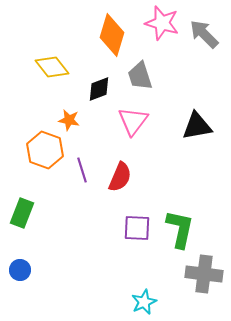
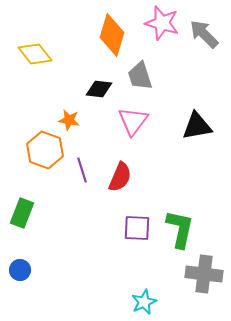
yellow diamond: moved 17 px left, 13 px up
black diamond: rotated 28 degrees clockwise
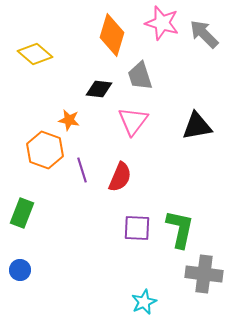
yellow diamond: rotated 12 degrees counterclockwise
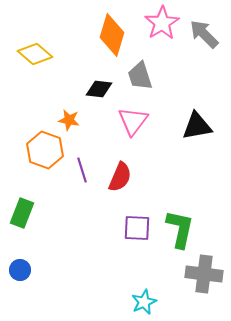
pink star: rotated 24 degrees clockwise
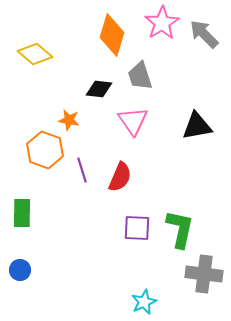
pink triangle: rotated 12 degrees counterclockwise
green rectangle: rotated 20 degrees counterclockwise
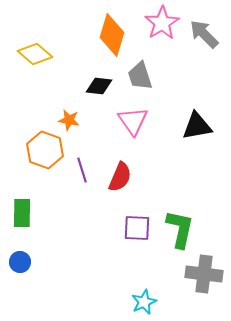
black diamond: moved 3 px up
blue circle: moved 8 px up
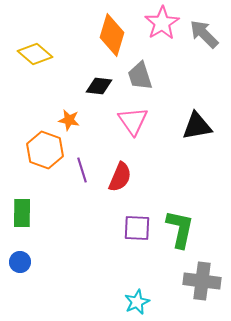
gray cross: moved 2 px left, 7 px down
cyan star: moved 7 px left
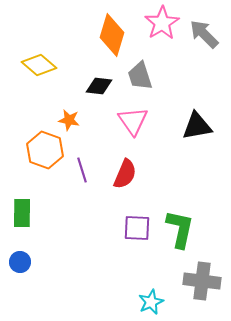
yellow diamond: moved 4 px right, 11 px down
red semicircle: moved 5 px right, 3 px up
cyan star: moved 14 px right
